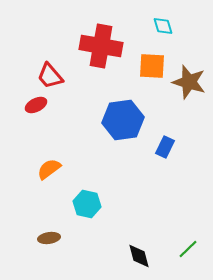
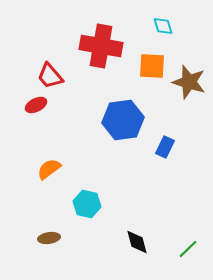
black diamond: moved 2 px left, 14 px up
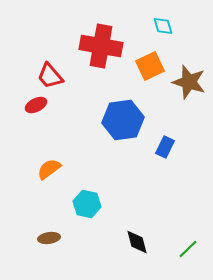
orange square: moved 2 px left; rotated 28 degrees counterclockwise
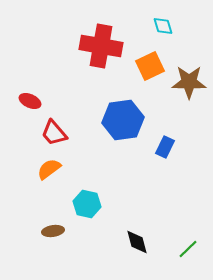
red trapezoid: moved 4 px right, 57 px down
brown star: rotated 16 degrees counterclockwise
red ellipse: moved 6 px left, 4 px up; rotated 50 degrees clockwise
brown ellipse: moved 4 px right, 7 px up
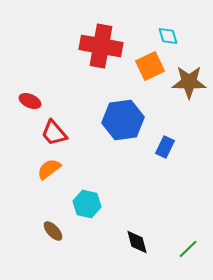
cyan diamond: moved 5 px right, 10 px down
brown ellipse: rotated 55 degrees clockwise
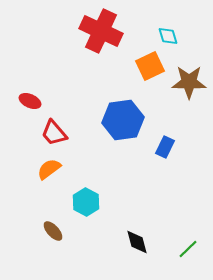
red cross: moved 15 px up; rotated 15 degrees clockwise
cyan hexagon: moved 1 px left, 2 px up; rotated 16 degrees clockwise
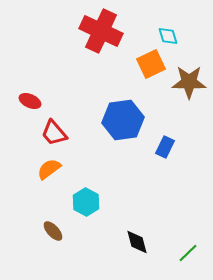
orange square: moved 1 px right, 2 px up
green line: moved 4 px down
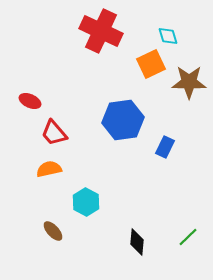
orange semicircle: rotated 25 degrees clockwise
black diamond: rotated 20 degrees clockwise
green line: moved 16 px up
